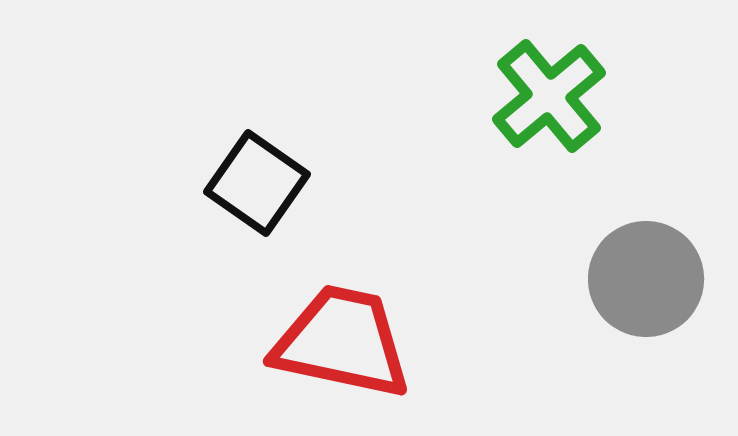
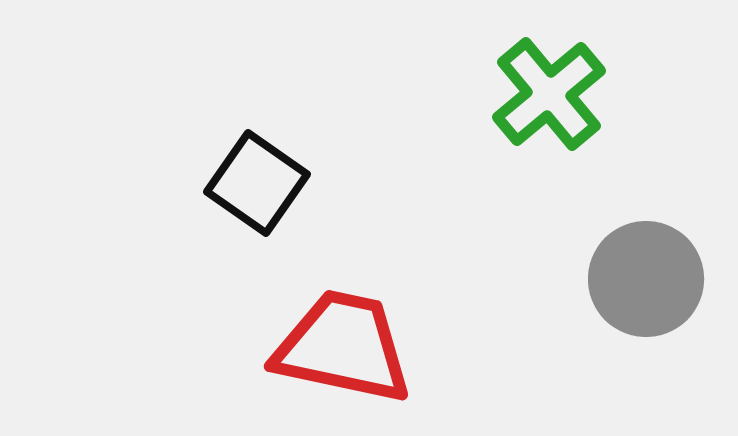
green cross: moved 2 px up
red trapezoid: moved 1 px right, 5 px down
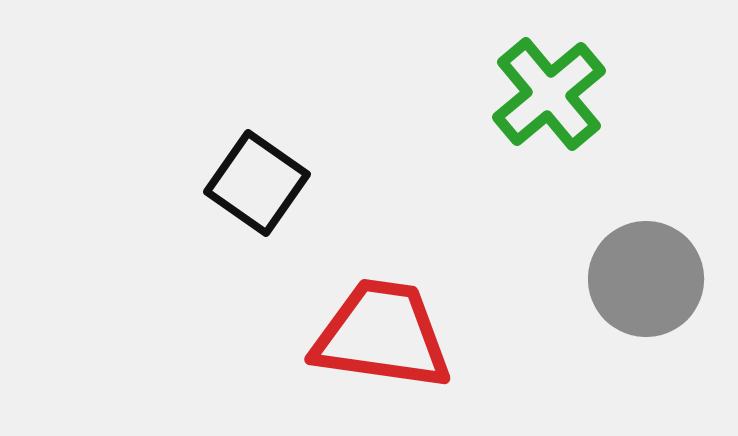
red trapezoid: moved 39 px right, 12 px up; rotated 4 degrees counterclockwise
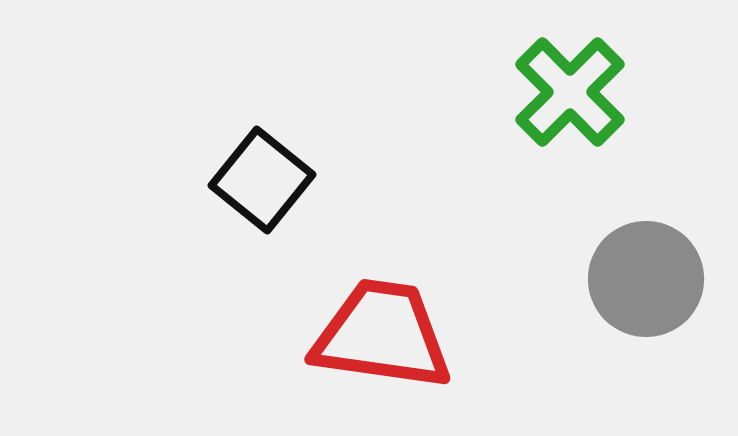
green cross: moved 21 px right, 2 px up; rotated 5 degrees counterclockwise
black square: moved 5 px right, 3 px up; rotated 4 degrees clockwise
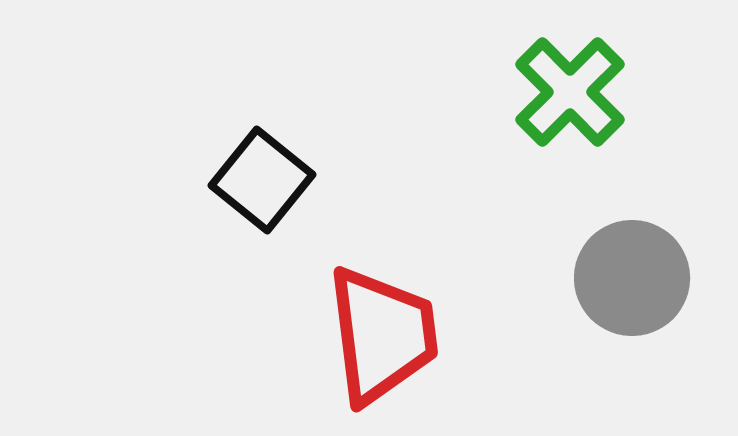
gray circle: moved 14 px left, 1 px up
red trapezoid: rotated 75 degrees clockwise
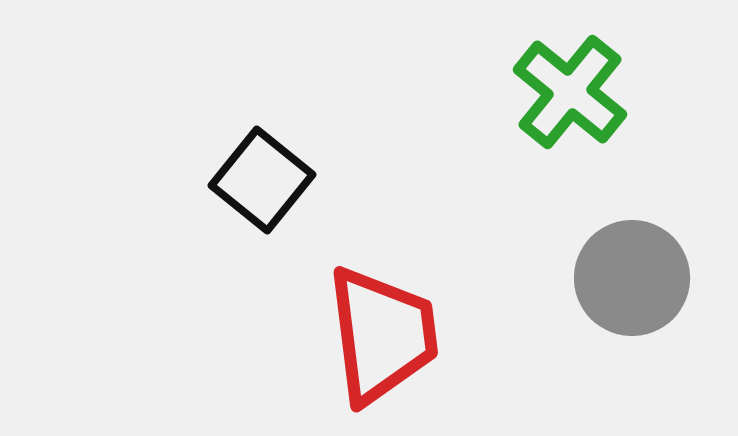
green cross: rotated 6 degrees counterclockwise
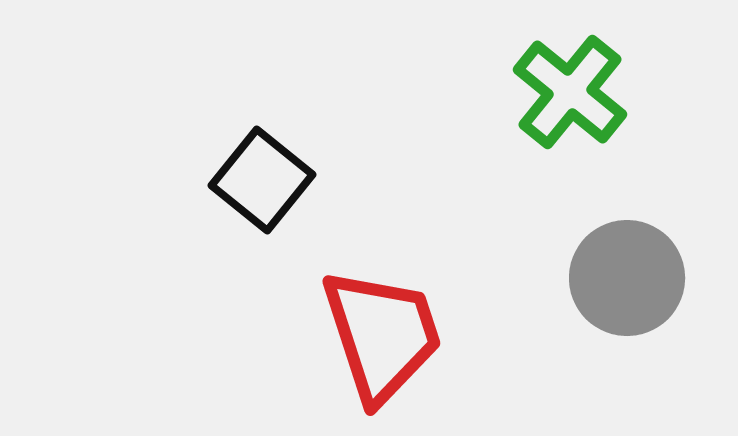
gray circle: moved 5 px left
red trapezoid: rotated 11 degrees counterclockwise
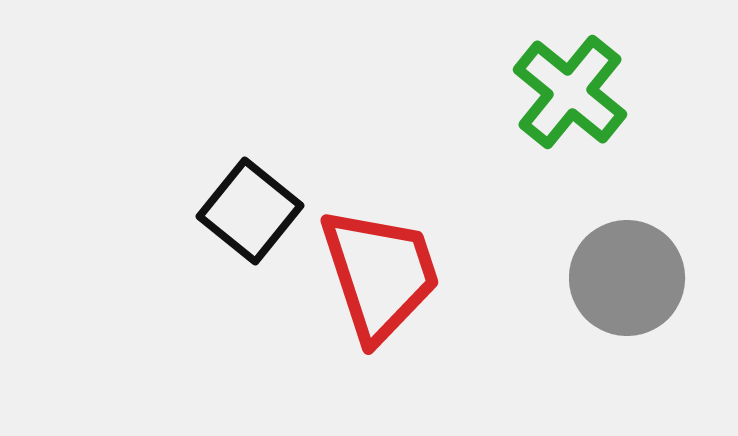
black square: moved 12 px left, 31 px down
red trapezoid: moved 2 px left, 61 px up
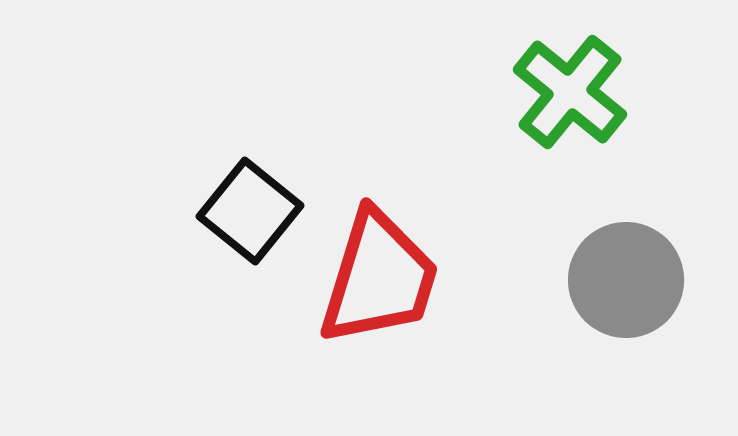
red trapezoid: moved 1 px left, 4 px down; rotated 35 degrees clockwise
gray circle: moved 1 px left, 2 px down
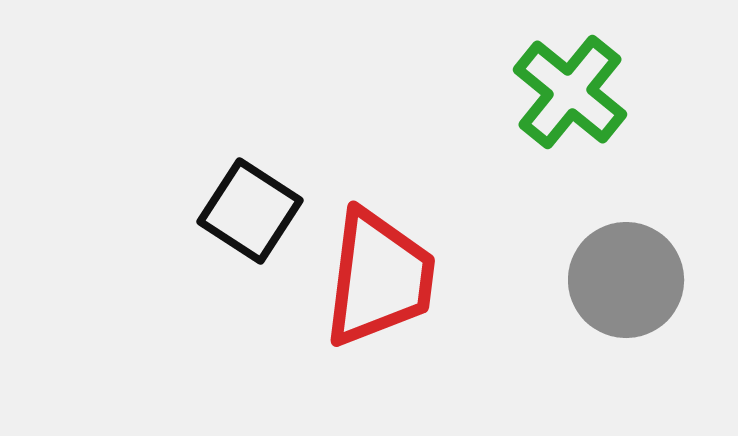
black square: rotated 6 degrees counterclockwise
red trapezoid: rotated 10 degrees counterclockwise
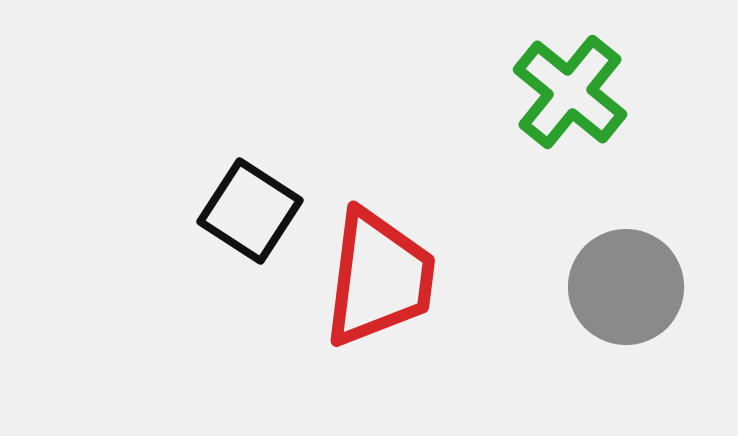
gray circle: moved 7 px down
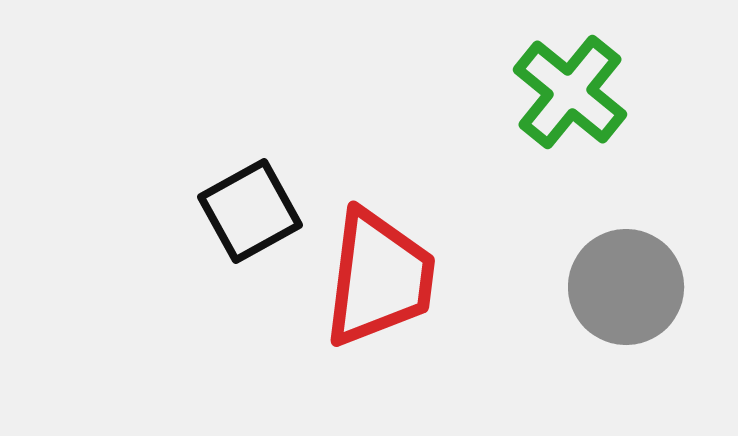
black square: rotated 28 degrees clockwise
